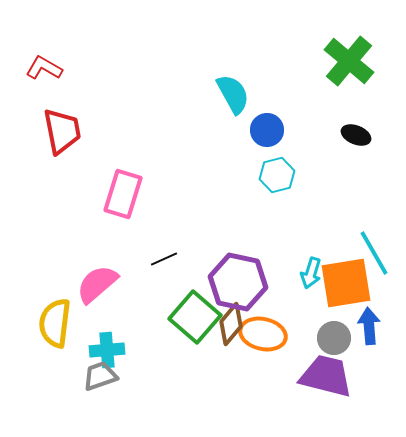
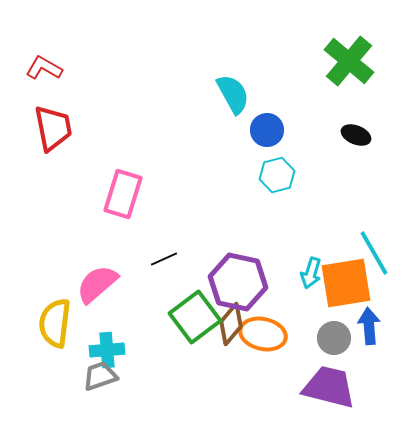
red trapezoid: moved 9 px left, 3 px up
green square: rotated 12 degrees clockwise
purple trapezoid: moved 3 px right, 11 px down
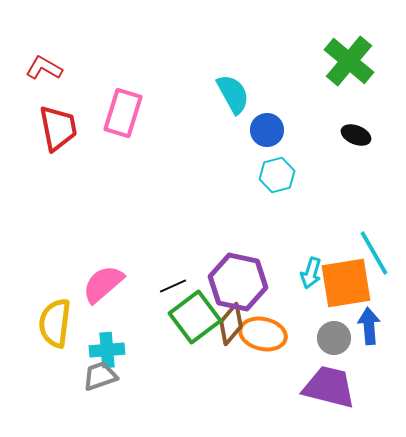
red trapezoid: moved 5 px right
pink rectangle: moved 81 px up
black line: moved 9 px right, 27 px down
pink semicircle: moved 6 px right
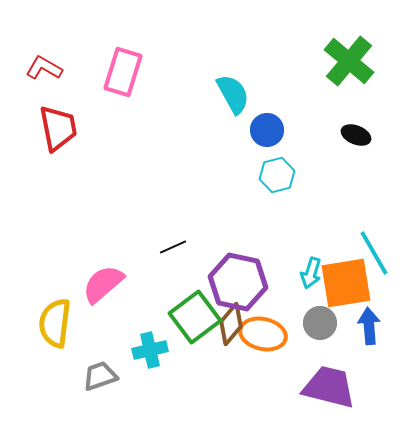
pink rectangle: moved 41 px up
black line: moved 39 px up
gray circle: moved 14 px left, 15 px up
cyan cross: moved 43 px right; rotated 8 degrees counterclockwise
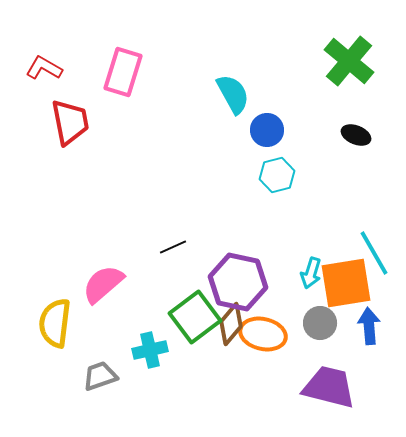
red trapezoid: moved 12 px right, 6 px up
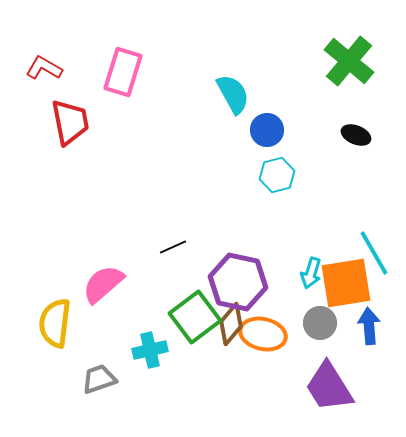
gray trapezoid: moved 1 px left, 3 px down
purple trapezoid: rotated 136 degrees counterclockwise
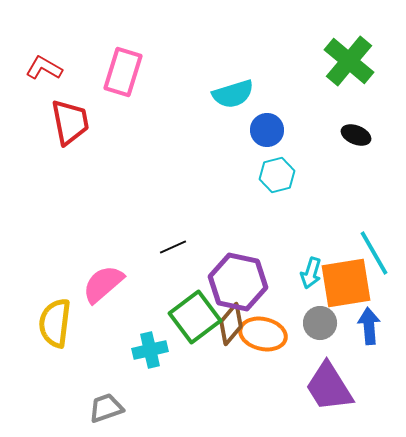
cyan semicircle: rotated 102 degrees clockwise
gray trapezoid: moved 7 px right, 29 px down
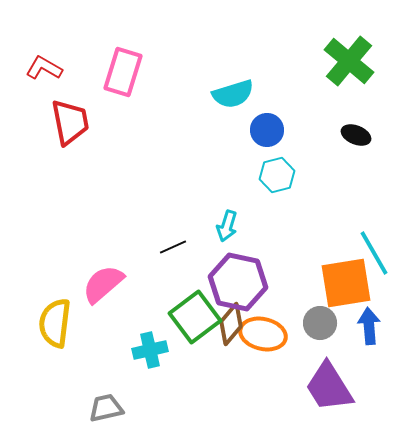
cyan arrow: moved 84 px left, 47 px up
gray trapezoid: rotated 6 degrees clockwise
